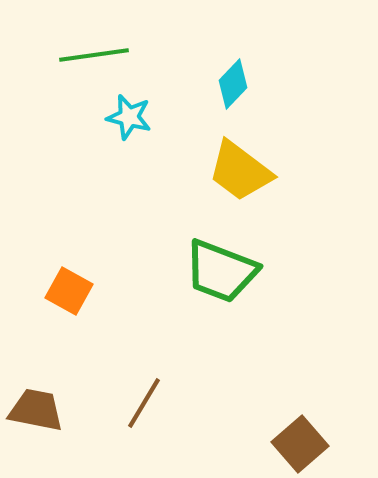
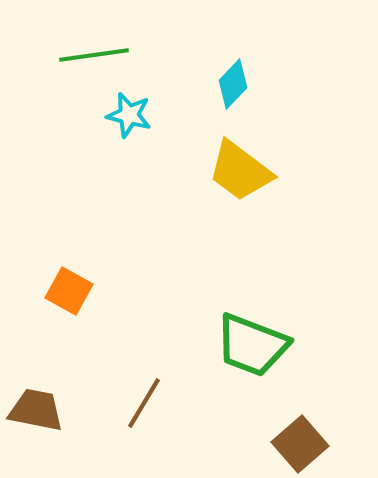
cyan star: moved 2 px up
green trapezoid: moved 31 px right, 74 px down
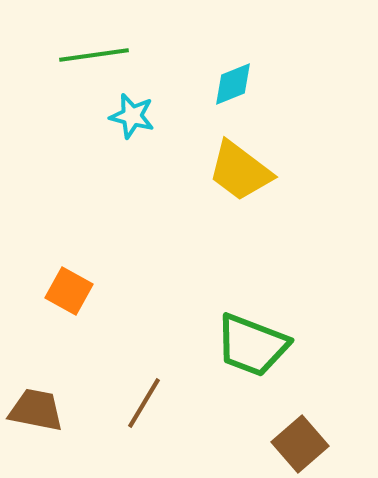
cyan diamond: rotated 24 degrees clockwise
cyan star: moved 3 px right, 1 px down
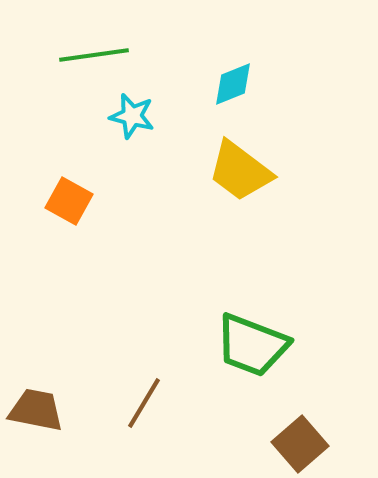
orange square: moved 90 px up
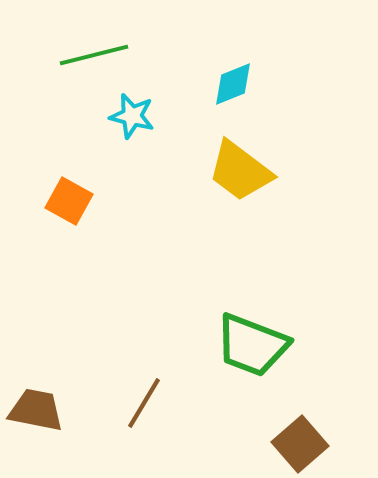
green line: rotated 6 degrees counterclockwise
